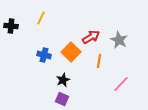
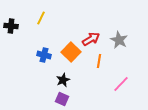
red arrow: moved 2 px down
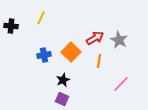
red arrow: moved 4 px right, 1 px up
blue cross: rotated 24 degrees counterclockwise
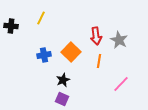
red arrow: moved 1 px right, 2 px up; rotated 114 degrees clockwise
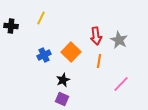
blue cross: rotated 16 degrees counterclockwise
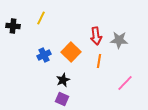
black cross: moved 2 px right
gray star: rotated 24 degrees counterclockwise
pink line: moved 4 px right, 1 px up
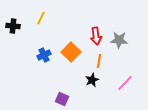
black star: moved 29 px right
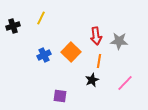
black cross: rotated 24 degrees counterclockwise
gray star: moved 1 px down
purple square: moved 2 px left, 3 px up; rotated 16 degrees counterclockwise
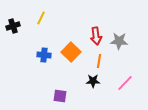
blue cross: rotated 32 degrees clockwise
black star: moved 1 px right, 1 px down; rotated 24 degrees clockwise
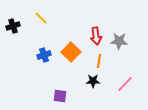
yellow line: rotated 72 degrees counterclockwise
blue cross: rotated 24 degrees counterclockwise
pink line: moved 1 px down
